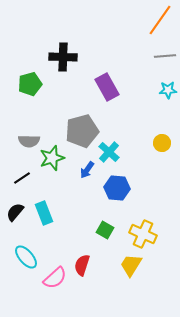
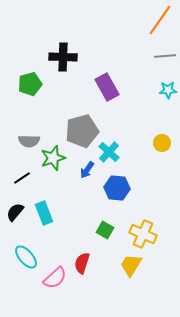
green star: moved 1 px right
red semicircle: moved 2 px up
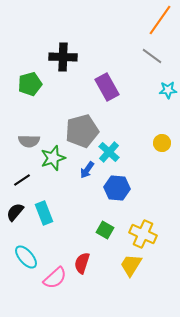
gray line: moved 13 px left; rotated 40 degrees clockwise
black line: moved 2 px down
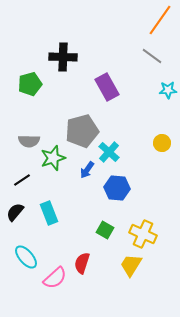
cyan rectangle: moved 5 px right
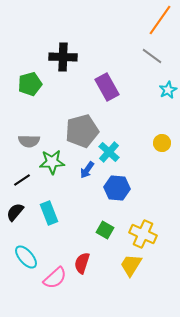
cyan star: rotated 24 degrees counterclockwise
green star: moved 1 px left, 4 px down; rotated 15 degrees clockwise
